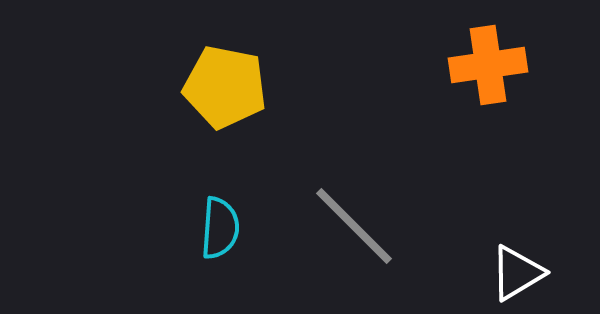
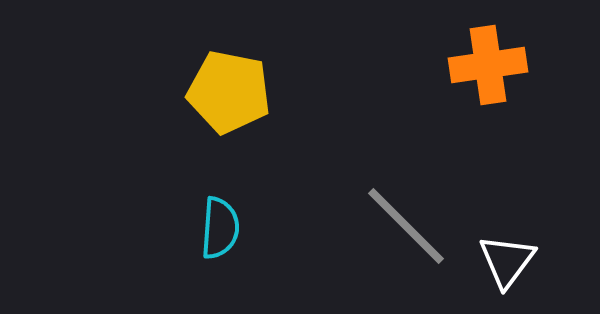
yellow pentagon: moved 4 px right, 5 px down
gray line: moved 52 px right
white triangle: moved 10 px left, 12 px up; rotated 22 degrees counterclockwise
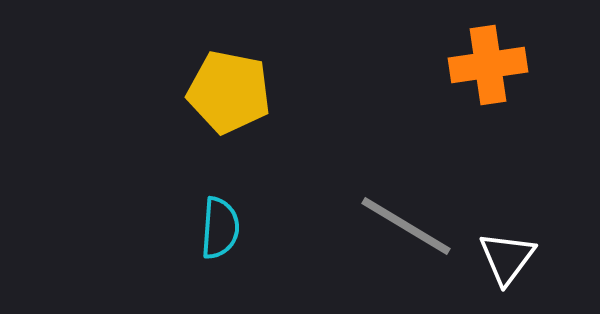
gray line: rotated 14 degrees counterclockwise
white triangle: moved 3 px up
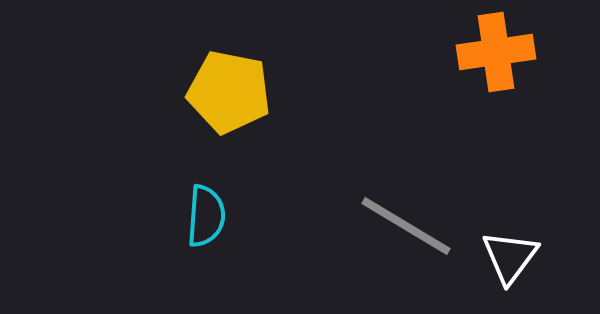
orange cross: moved 8 px right, 13 px up
cyan semicircle: moved 14 px left, 12 px up
white triangle: moved 3 px right, 1 px up
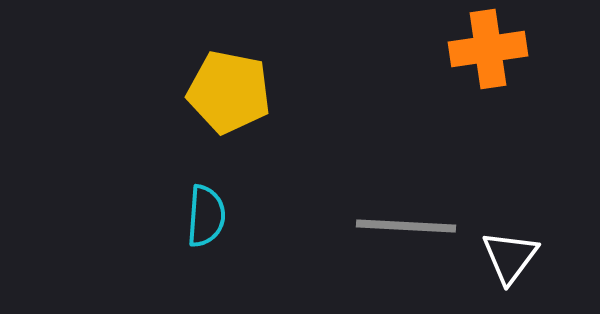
orange cross: moved 8 px left, 3 px up
gray line: rotated 28 degrees counterclockwise
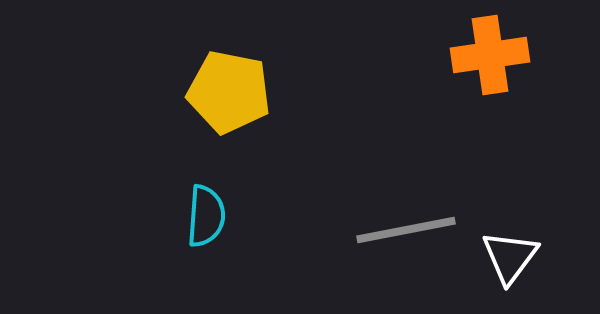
orange cross: moved 2 px right, 6 px down
gray line: moved 4 px down; rotated 14 degrees counterclockwise
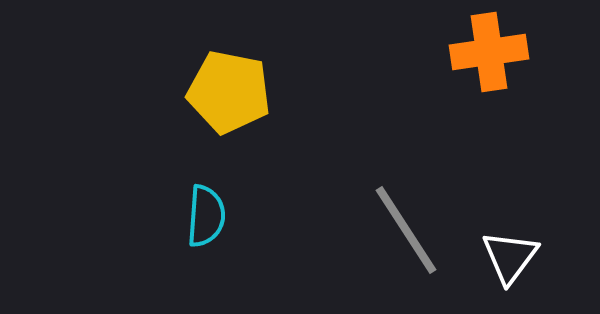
orange cross: moved 1 px left, 3 px up
gray line: rotated 68 degrees clockwise
